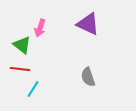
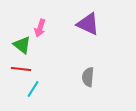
red line: moved 1 px right
gray semicircle: rotated 24 degrees clockwise
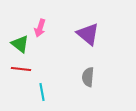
purple triangle: moved 10 px down; rotated 15 degrees clockwise
green triangle: moved 2 px left, 1 px up
cyan line: moved 9 px right, 3 px down; rotated 42 degrees counterclockwise
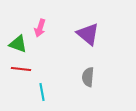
green triangle: moved 2 px left; rotated 18 degrees counterclockwise
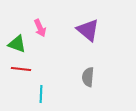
pink arrow: rotated 42 degrees counterclockwise
purple triangle: moved 4 px up
green triangle: moved 1 px left
cyan line: moved 1 px left, 2 px down; rotated 12 degrees clockwise
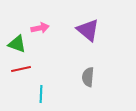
pink arrow: rotated 78 degrees counterclockwise
red line: rotated 18 degrees counterclockwise
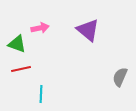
gray semicircle: moved 32 px right; rotated 18 degrees clockwise
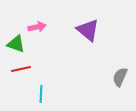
pink arrow: moved 3 px left, 1 px up
green triangle: moved 1 px left
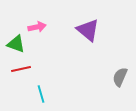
cyan line: rotated 18 degrees counterclockwise
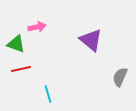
purple triangle: moved 3 px right, 10 px down
cyan line: moved 7 px right
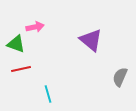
pink arrow: moved 2 px left
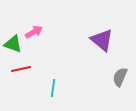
pink arrow: moved 1 px left, 5 px down; rotated 18 degrees counterclockwise
purple triangle: moved 11 px right
green triangle: moved 3 px left
cyan line: moved 5 px right, 6 px up; rotated 24 degrees clockwise
